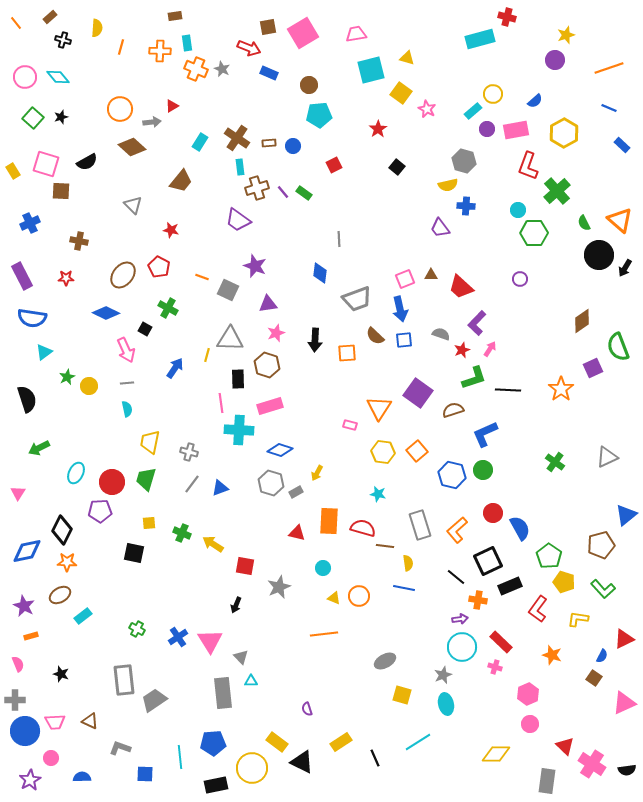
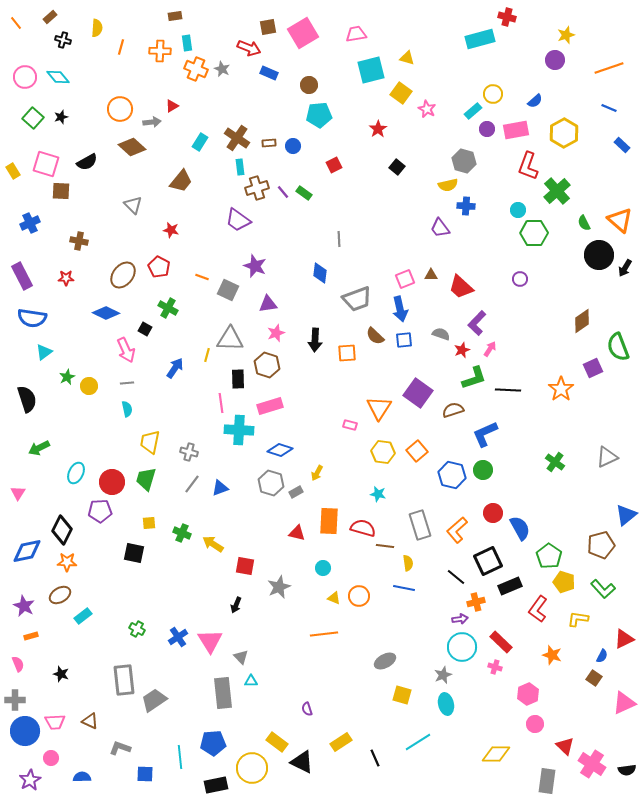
orange cross at (478, 600): moved 2 px left, 2 px down; rotated 24 degrees counterclockwise
pink circle at (530, 724): moved 5 px right
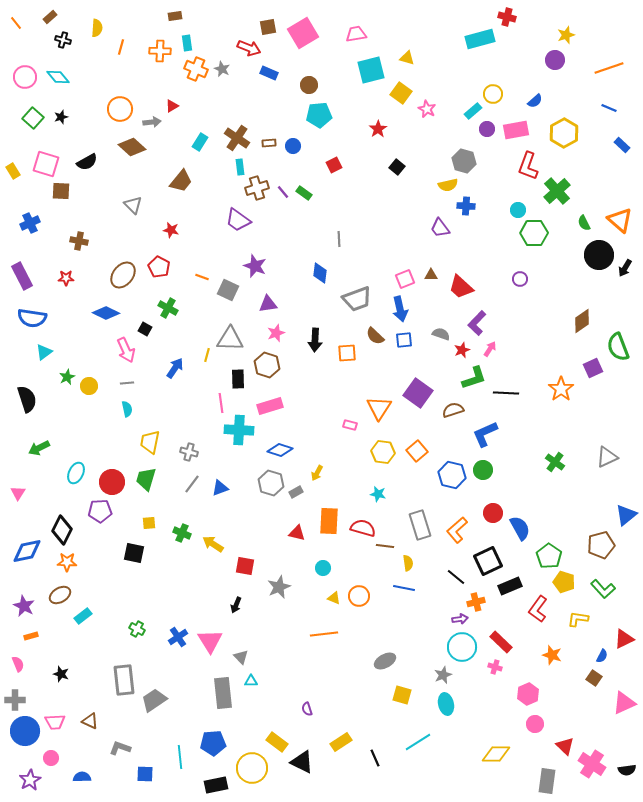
black line at (508, 390): moved 2 px left, 3 px down
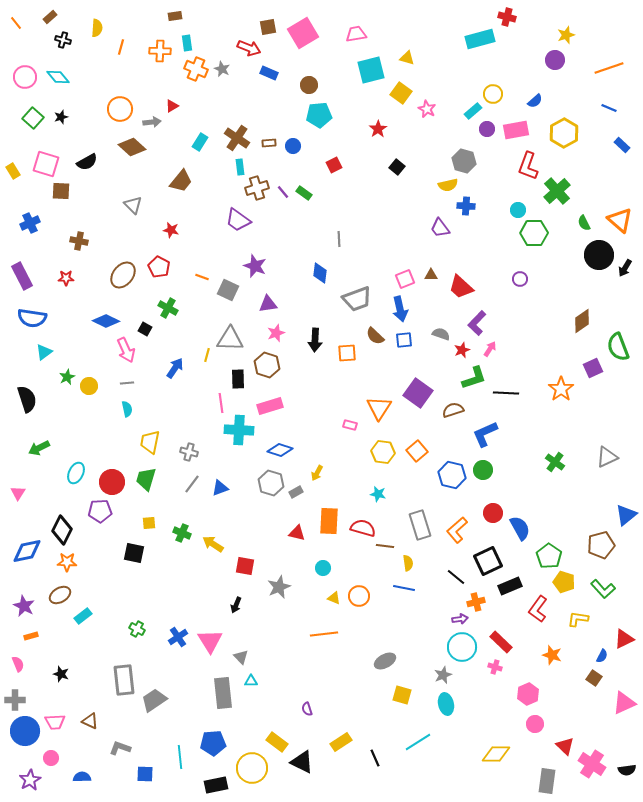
blue diamond at (106, 313): moved 8 px down
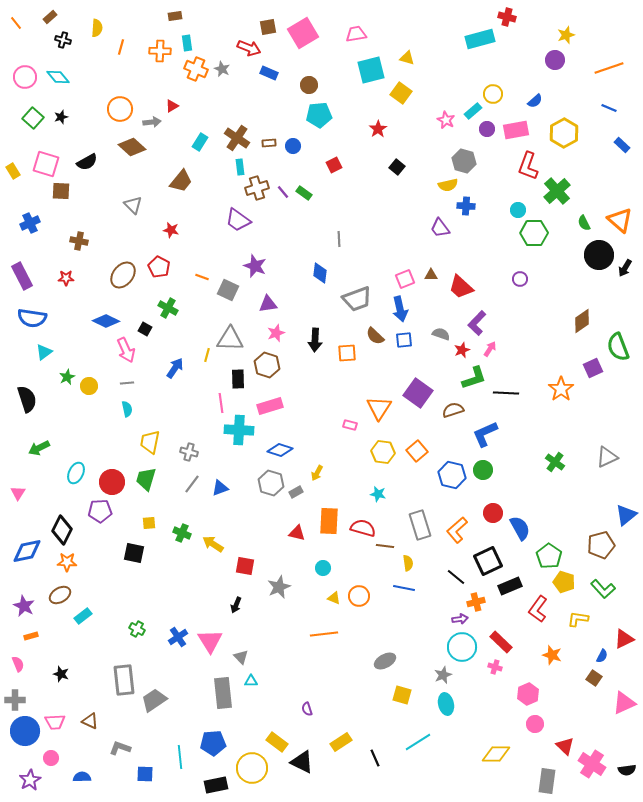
pink star at (427, 109): moved 19 px right, 11 px down
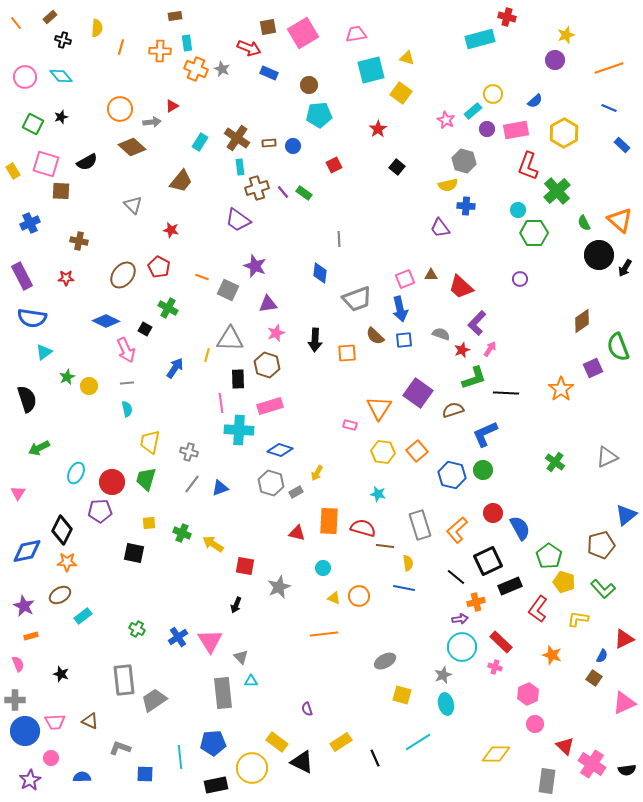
cyan diamond at (58, 77): moved 3 px right, 1 px up
green square at (33, 118): moved 6 px down; rotated 15 degrees counterclockwise
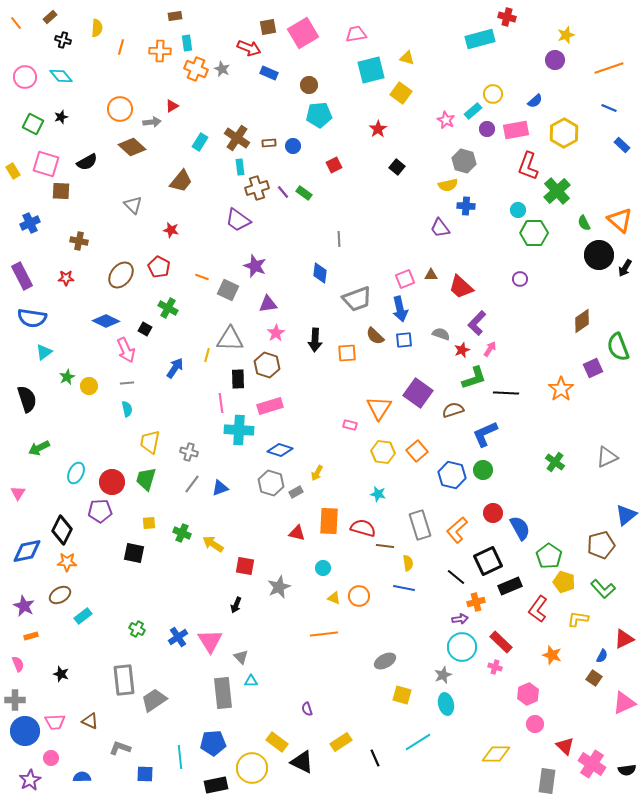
brown ellipse at (123, 275): moved 2 px left
pink star at (276, 333): rotated 12 degrees counterclockwise
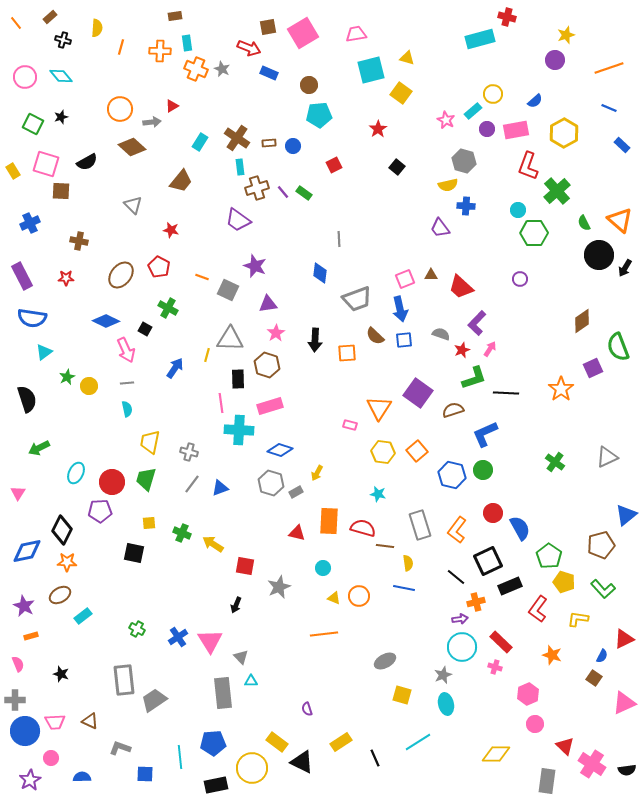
orange L-shape at (457, 530): rotated 12 degrees counterclockwise
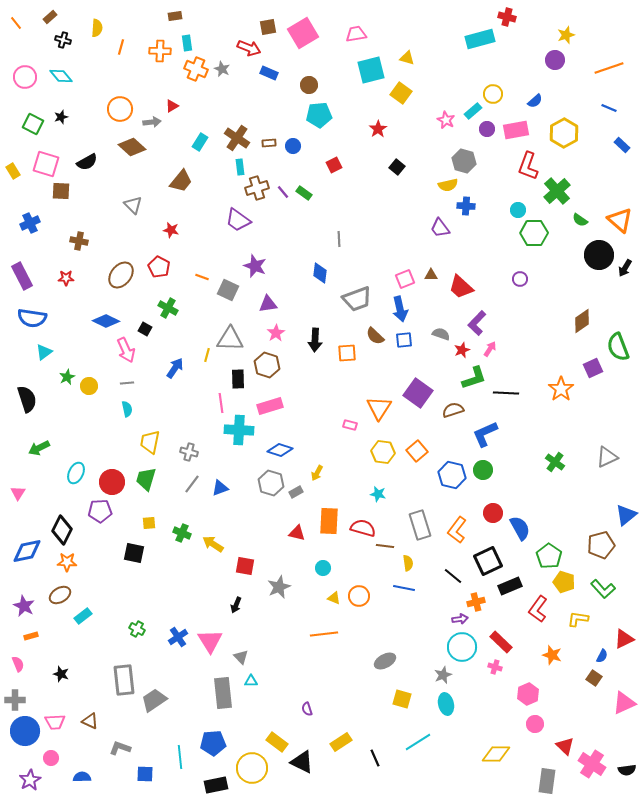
green semicircle at (584, 223): moved 4 px left, 3 px up; rotated 28 degrees counterclockwise
black line at (456, 577): moved 3 px left, 1 px up
yellow square at (402, 695): moved 4 px down
